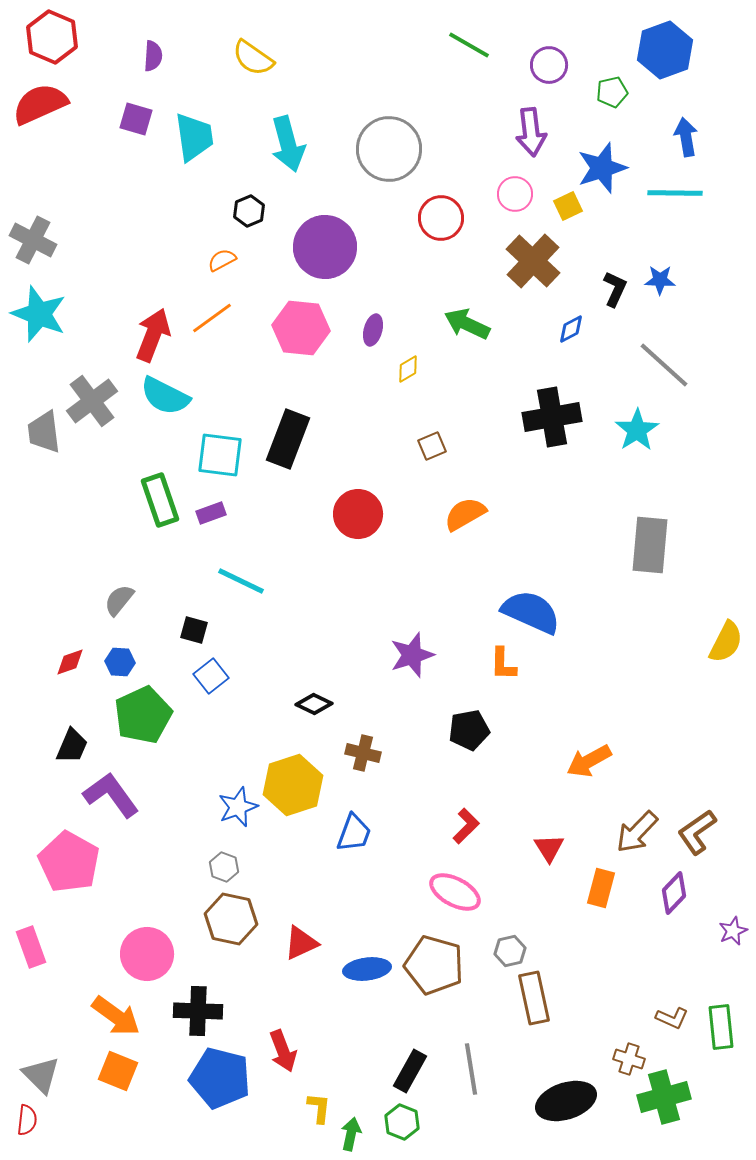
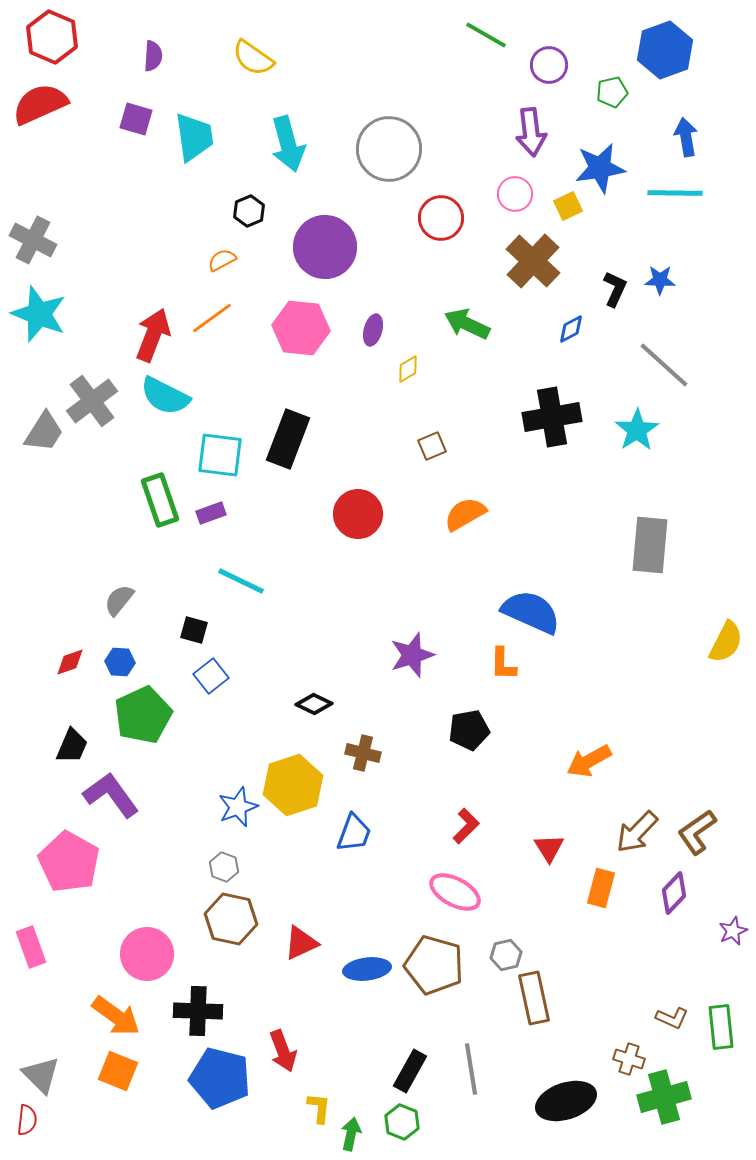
green line at (469, 45): moved 17 px right, 10 px up
blue star at (602, 168): moved 2 px left; rotated 9 degrees clockwise
gray trapezoid at (44, 432): rotated 141 degrees counterclockwise
gray hexagon at (510, 951): moved 4 px left, 4 px down
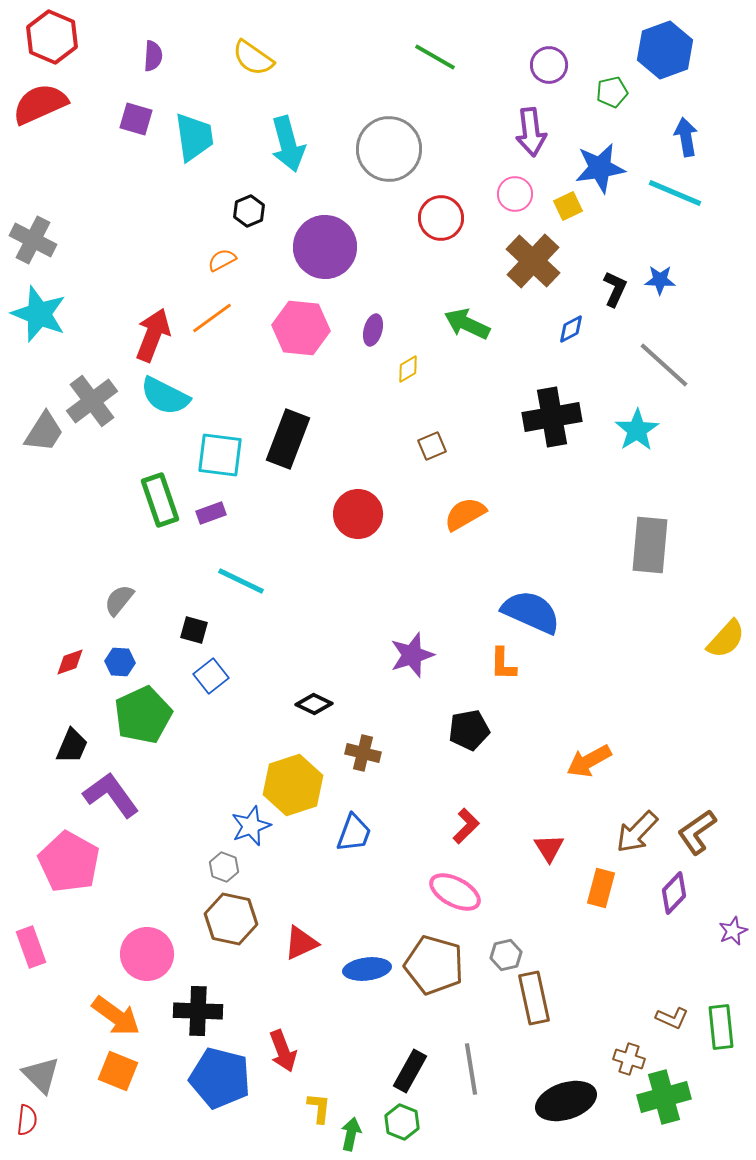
green line at (486, 35): moved 51 px left, 22 px down
cyan line at (675, 193): rotated 22 degrees clockwise
yellow semicircle at (726, 642): moved 3 px up; rotated 15 degrees clockwise
blue star at (238, 807): moved 13 px right, 19 px down
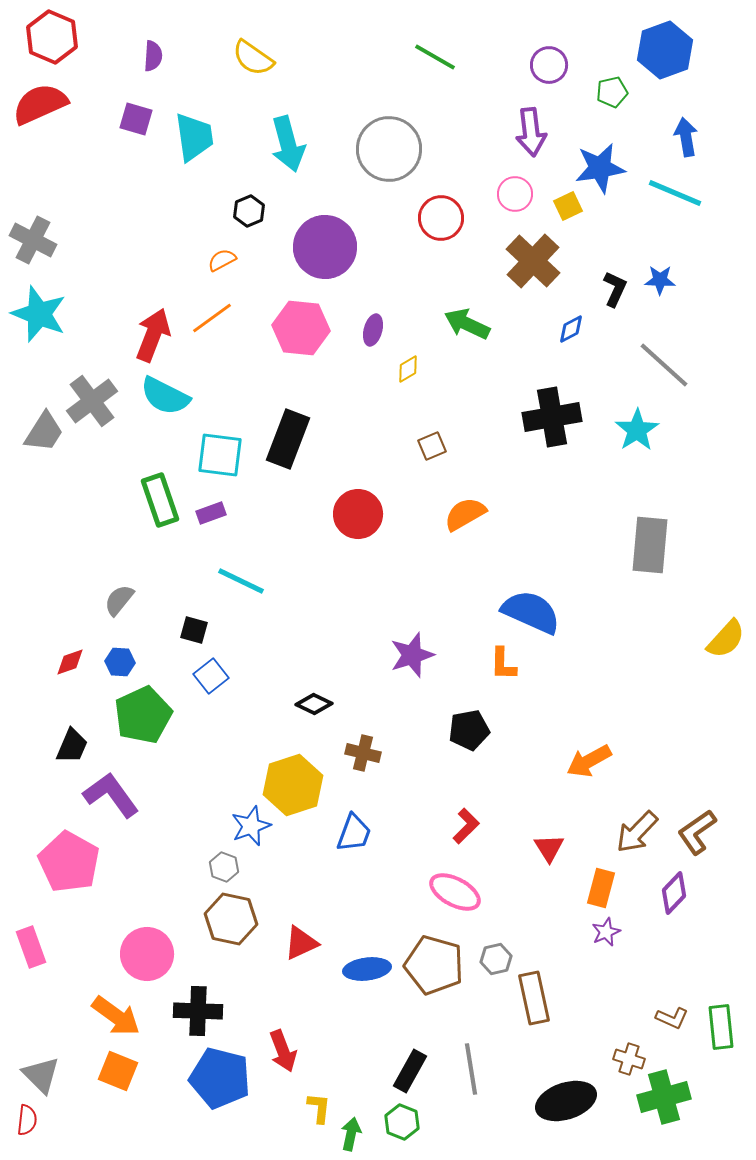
purple star at (733, 931): moved 127 px left, 1 px down
gray hexagon at (506, 955): moved 10 px left, 4 px down
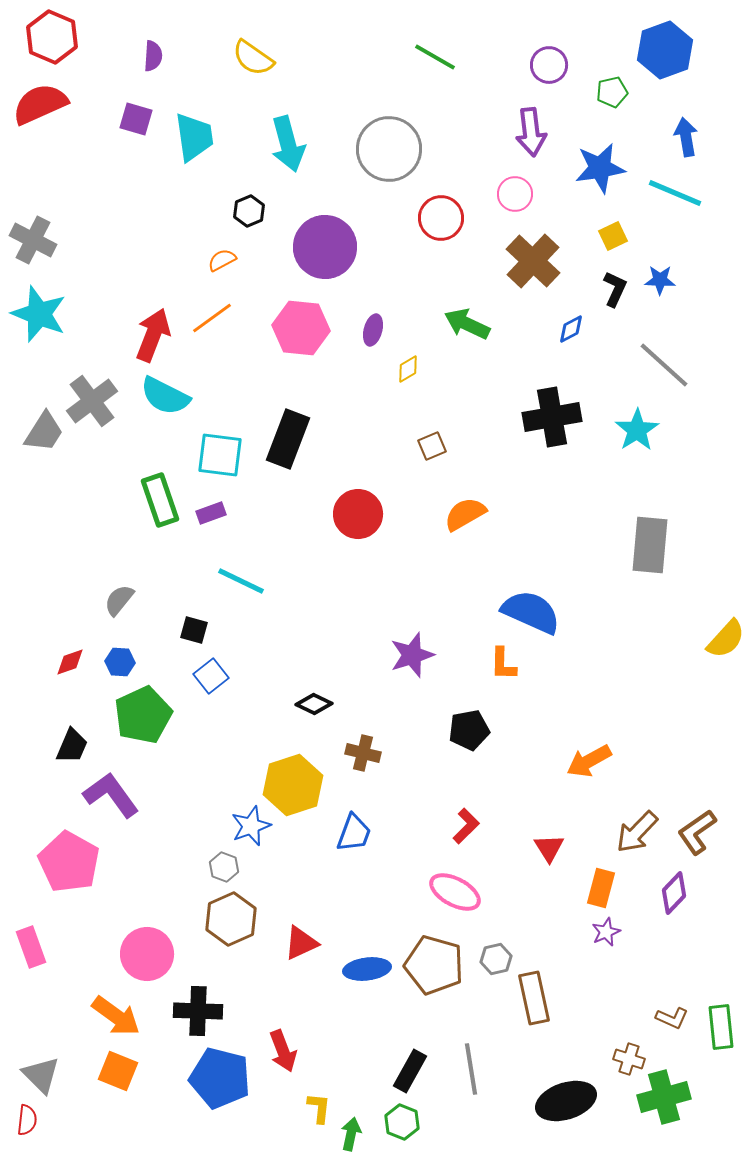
yellow square at (568, 206): moved 45 px right, 30 px down
brown hexagon at (231, 919): rotated 24 degrees clockwise
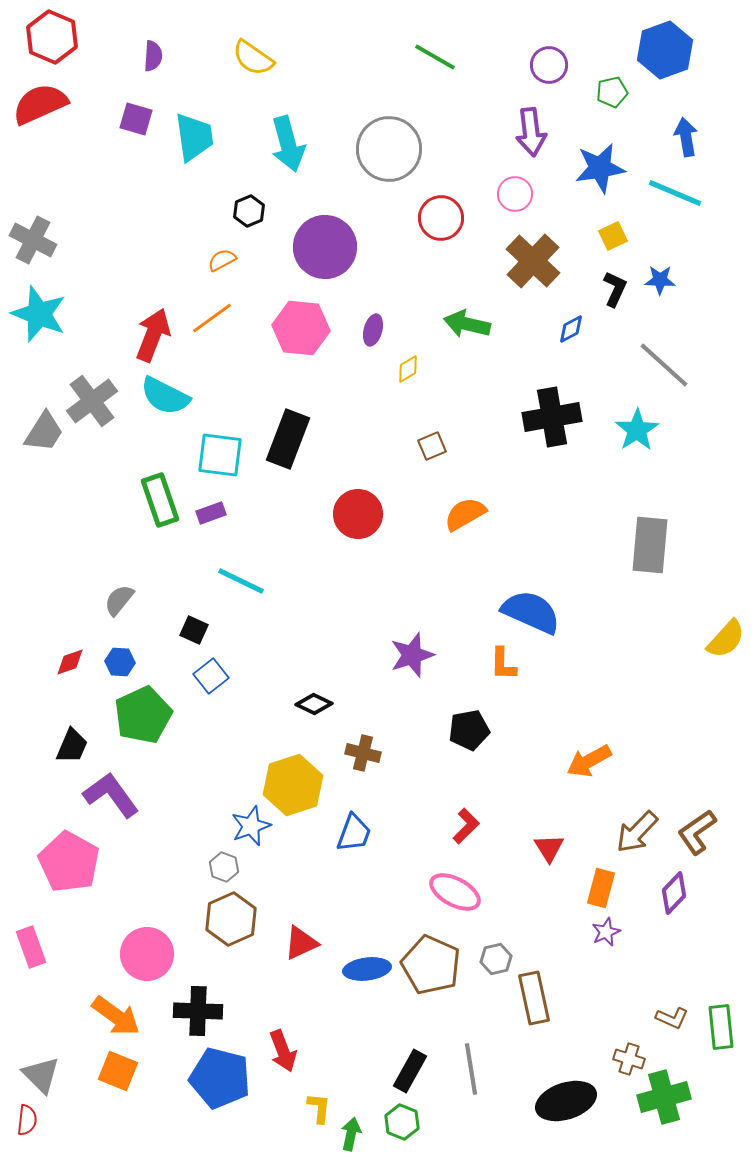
green arrow at (467, 324): rotated 12 degrees counterclockwise
black square at (194, 630): rotated 8 degrees clockwise
brown pentagon at (434, 965): moved 3 px left; rotated 8 degrees clockwise
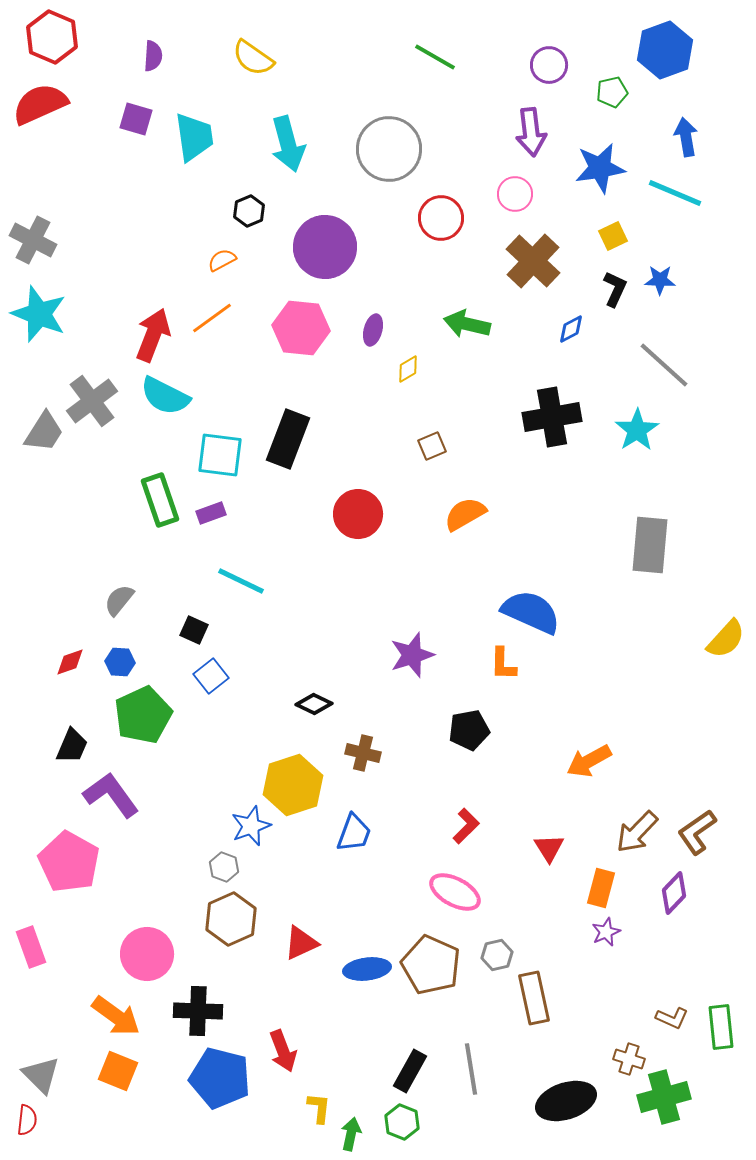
gray hexagon at (496, 959): moved 1 px right, 4 px up
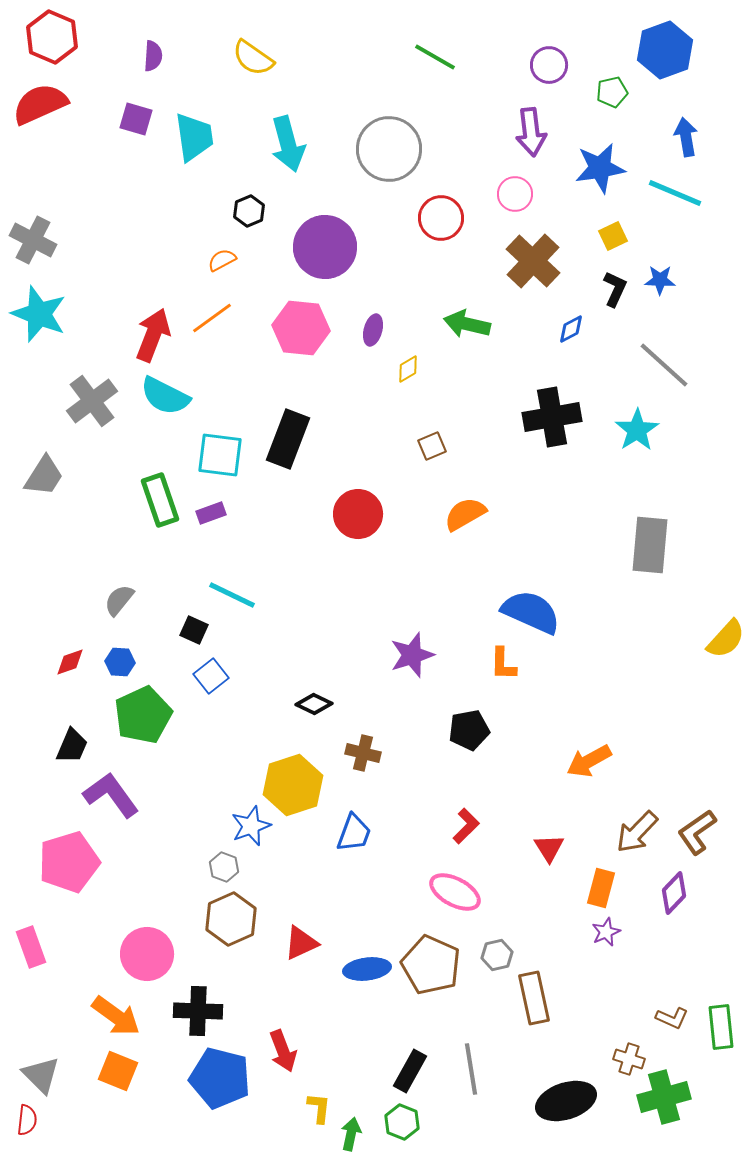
gray trapezoid at (44, 432): moved 44 px down
cyan line at (241, 581): moved 9 px left, 14 px down
pink pentagon at (69, 862): rotated 26 degrees clockwise
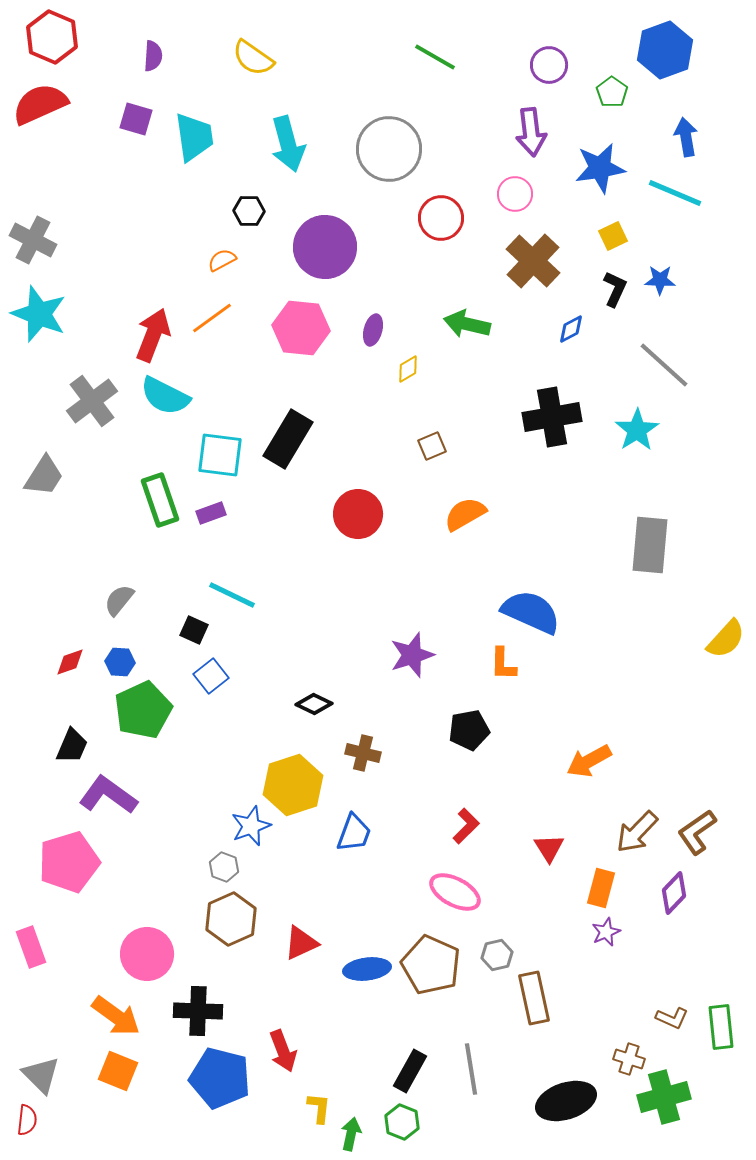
green pentagon at (612, 92): rotated 24 degrees counterclockwise
black hexagon at (249, 211): rotated 24 degrees clockwise
black rectangle at (288, 439): rotated 10 degrees clockwise
green pentagon at (143, 715): moved 5 px up
purple L-shape at (111, 795): moved 3 px left; rotated 18 degrees counterclockwise
